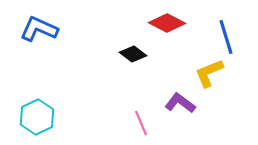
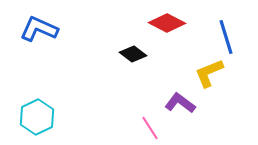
pink line: moved 9 px right, 5 px down; rotated 10 degrees counterclockwise
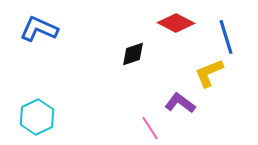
red diamond: moved 9 px right
black diamond: rotated 56 degrees counterclockwise
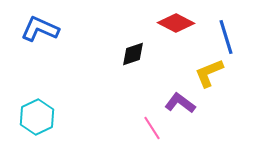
blue L-shape: moved 1 px right
pink line: moved 2 px right
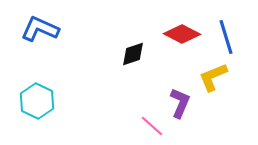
red diamond: moved 6 px right, 11 px down
yellow L-shape: moved 4 px right, 4 px down
purple L-shape: rotated 76 degrees clockwise
cyan hexagon: moved 16 px up; rotated 8 degrees counterclockwise
pink line: moved 2 px up; rotated 15 degrees counterclockwise
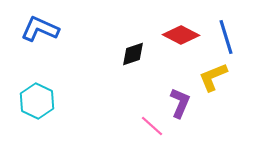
red diamond: moved 1 px left, 1 px down
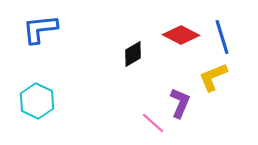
blue L-shape: rotated 30 degrees counterclockwise
blue line: moved 4 px left
black diamond: rotated 12 degrees counterclockwise
pink line: moved 1 px right, 3 px up
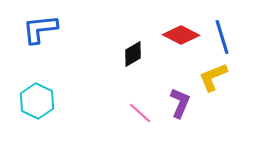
pink line: moved 13 px left, 10 px up
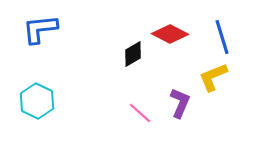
red diamond: moved 11 px left, 1 px up
